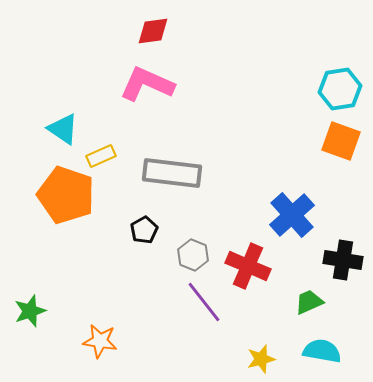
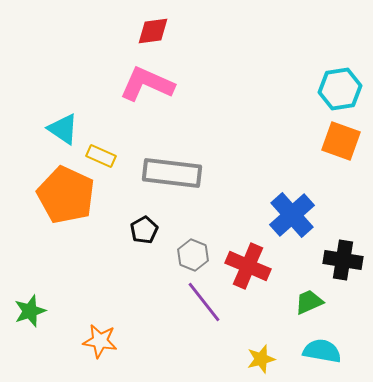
yellow rectangle: rotated 48 degrees clockwise
orange pentagon: rotated 6 degrees clockwise
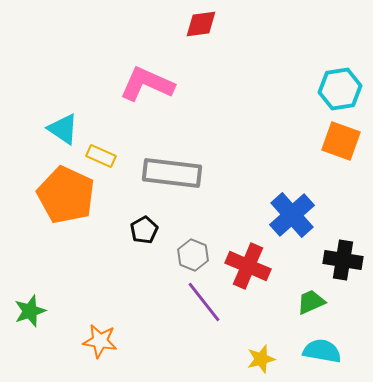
red diamond: moved 48 px right, 7 px up
green trapezoid: moved 2 px right
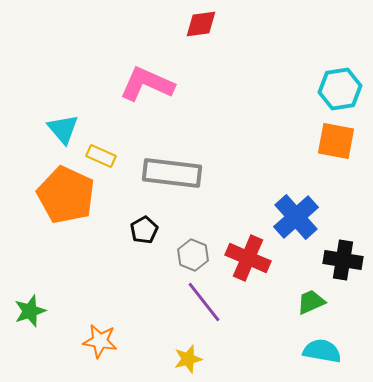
cyan triangle: rotated 16 degrees clockwise
orange square: moved 5 px left; rotated 9 degrees counterclockwise
blue cross: moved 4 px right, 2 px down
red cross: moved 8 px up
yellow star: moved 73 px left
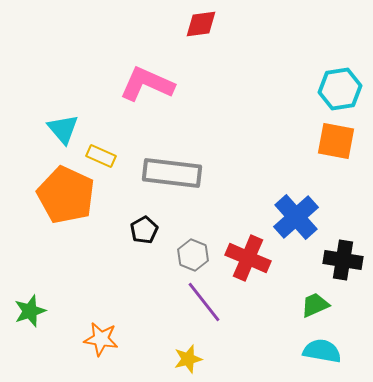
green trapezoid: moved 4 px right, 3 px down
orange star: moved 1 px right, 2 px up
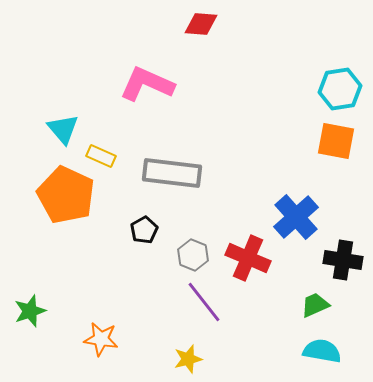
red diamond: rotated 12 degrees clockwise
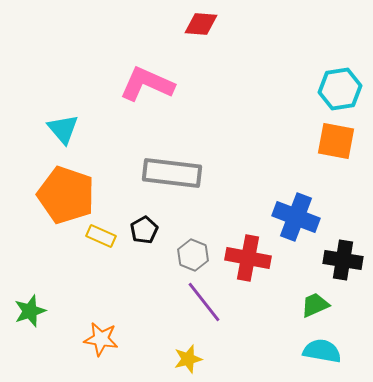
yellow rectangle: moved 80 px down
orange pentagon: rotated 6 degrees counterclockwise
blue cross: rotated 27 degrees counterclockwise
red cross: rotated 12 degrees counterclockwise
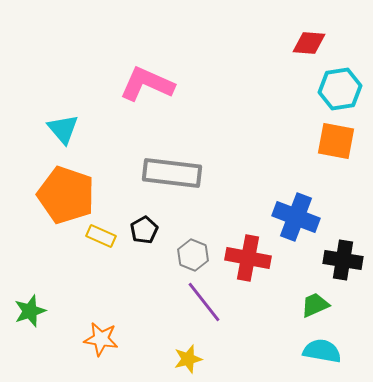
red diamond: moved 108 px right, 19 px down
